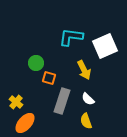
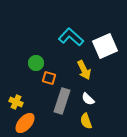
cyan L-shape: rotated 35 degrees clockwise
yellow cross: rotated 16 degrees counterclockwise
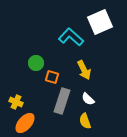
white square: moved 5 px left, 24 px up
orange square: moved 3 px right, 1 px up
yellow semicircle: moved 1 px left
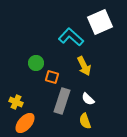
yellow arrow: moved 4 px up
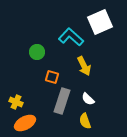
green circle: moved 1 px right, 11 px up
orange ellipse: rotated 20 degrees clockwise
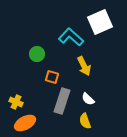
green circle: moved 2 px down
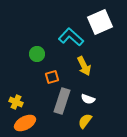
orange square: rotated 32 degrees counterclockwise
white semicircle: rotated 24 degrees counterclockwise
yellow semicircle: rotated 56 degrees clockwise
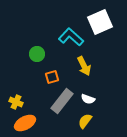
gray rectangle: rotated 20 degrees clockwise
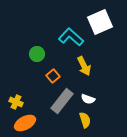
orange square: moved 1 px right, 1 px up; rotated 24 degrees counterclockwise
yellow semicircle: moved 1 px up; rotated 126 degrees clockwise
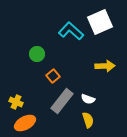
cyan L-shape: moved 6 px up
yellow arrow: moved 21 px right; rotated 66 degrees counterclockwise
yellow semicircle: moved 3 px right
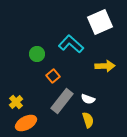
cyan L-shape: moved 13 px down
yellow cross: rotated 24 degrees clockwise
orange ellipse: moved 1 px right
